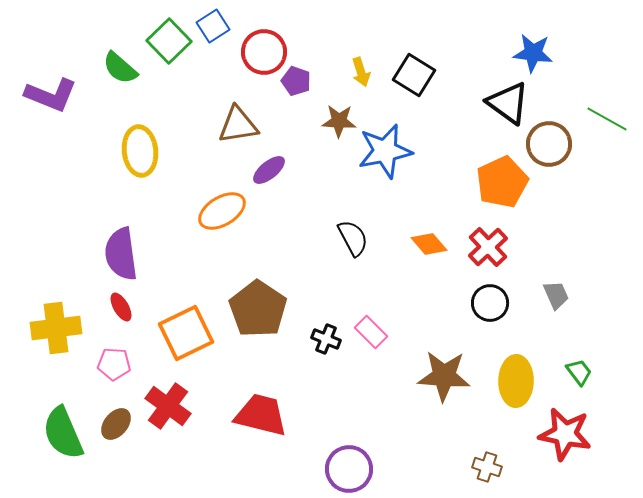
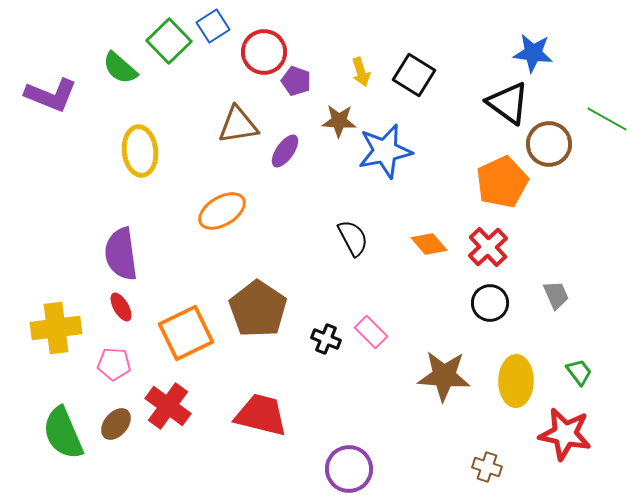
purple ellipse at (269, 170): moved 16 px right, 19 px up; rotated 16 degrees counterclockwise
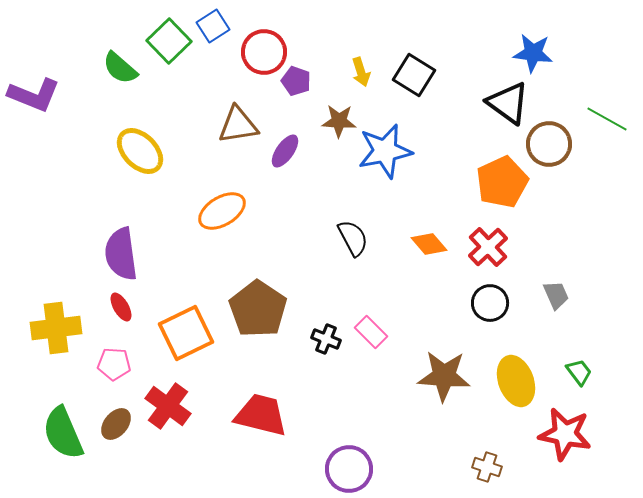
purple L-shape at (51, 95): moved 17 px left
yellow ellipse at (140, 151): rotated 39 degrees counterclockwise
yellow ellipse at (516, 381): rotated 21 degrees counterclockwise
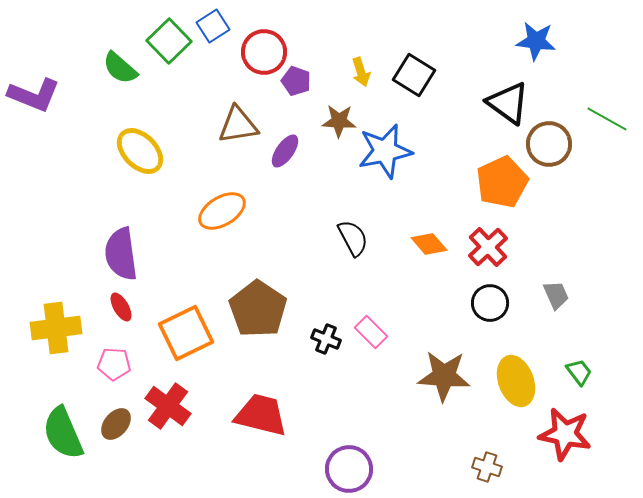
blue star at (533, 53): moved 3 px right, 12 px up
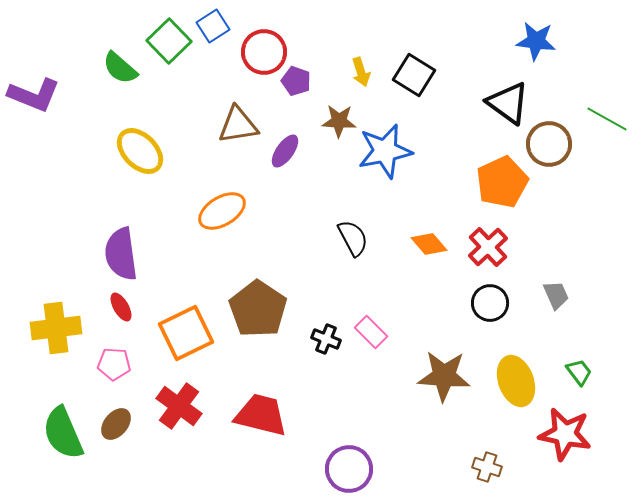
red cross at (168, 406): moved 11 px right
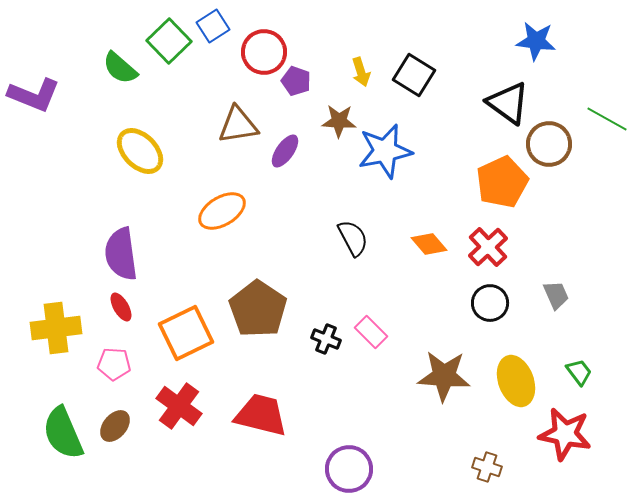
brown ellipse at (116, 424): moved 1 px left, 2 px down
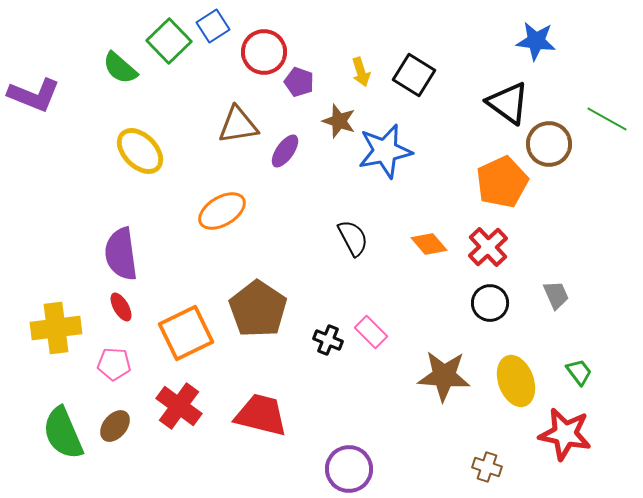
purple pentagon at (296, 81): moved 3 px right, 1 px down
brown star at (339, 121): rotated 16 degrees clockwise
black cross at (326, 339): moved 2 px right, 1 px down
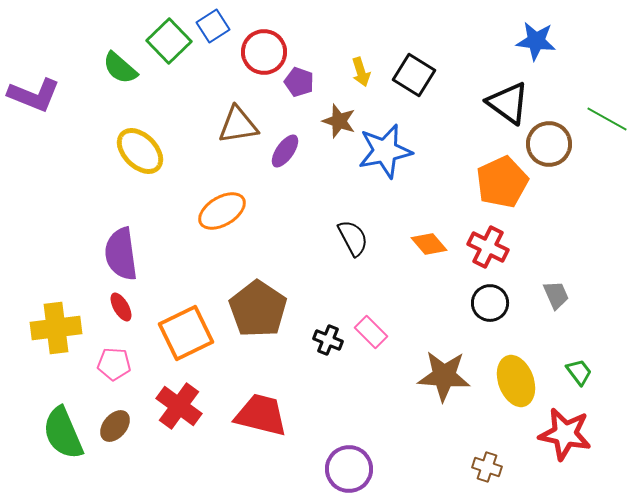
red cross at (488, 247): rotated 21 degrees counterclockwise
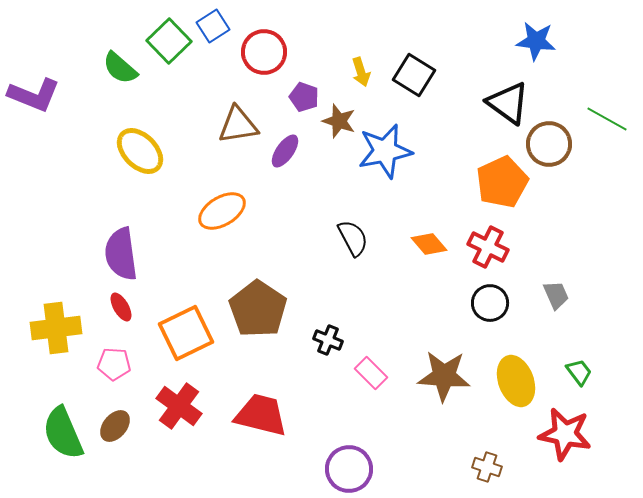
purple pentagon at (299, 82): moved 5 px right, 15 px down
pink rectangle at (371, 332): moved 41 px down
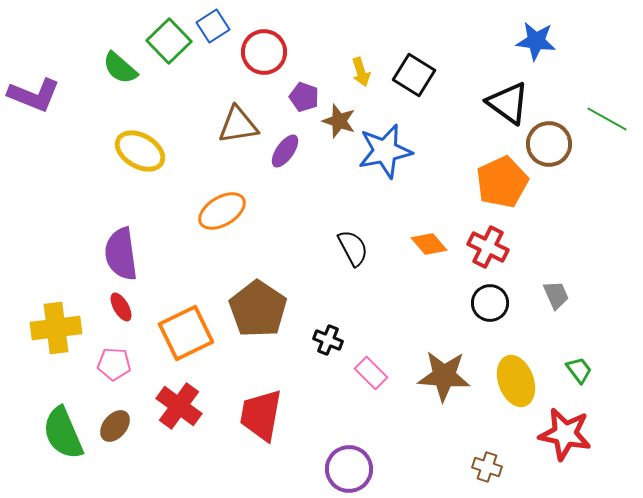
yellow ellipse at (140, 151): rotated 15 degrees counterclockwise
black semicircle at (353, 238): moved 10 px down
green trapezoid at (579, 372): moved 2 px up
red trapezoid at (261, 415): rotated 94 degrees counterclockwise
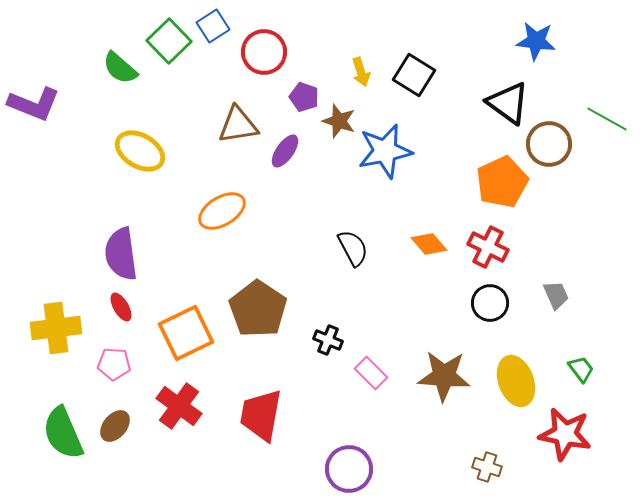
purple L-shape at (34, 95): moved 9 px down
green trapezoid at (579, 370): moved 2 px right, 1 px up
